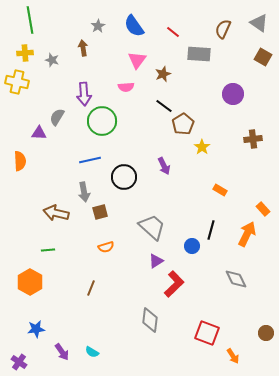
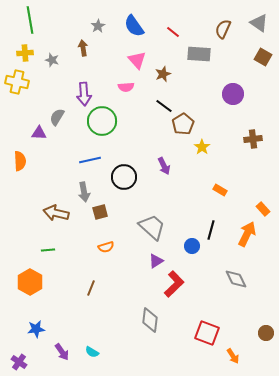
pink triangle at (137, 60): rotated 18 degrees counterclockwise
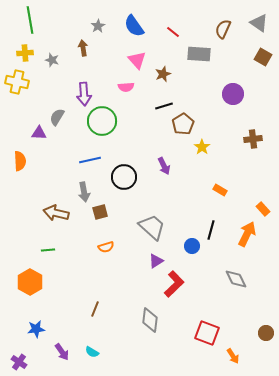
black line at (164, 106): rotated 54 degrees counterclockwise
brown line at (91, 288): moved 4 px right, 21 px down
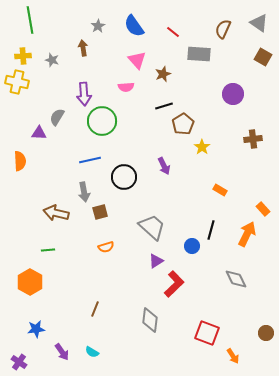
yellow cross at (25, 53): moved 2 px left, 3 px down
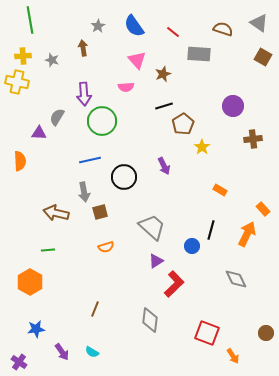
brown semicircle at (223, 29): rotated 84 degrees clockwise
purple circle at (233, 94): moved 12 px down
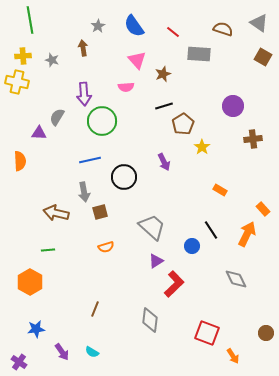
purple arrow at (164, 166): moved 4 px up
black line at (211, 230): rotated 48 degrees counterclockwise
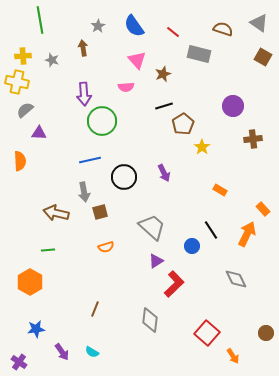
green line at (30, 20): moved 10 px right
gray rectangle at (199, 54): rotated 10 degrees clockwise
gray semicircle at (57, 117): moved 32 px left, 7 px up; rotated 18 degrees clockwise
purple arrow at (164, 162): moved 11 px down
red square at (207, 333): rotated 20 degrees clockwise
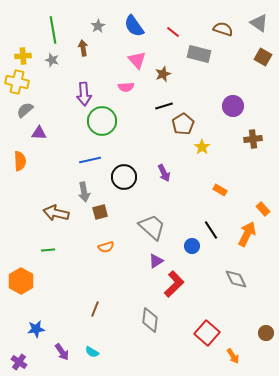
green line at (40, 20): moved 13 px right, 10 px down
orange hexagon at (30, 282): moved 9 px left, 1 px up
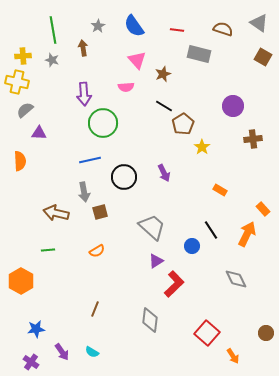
red line at (173, 32): moved 4 px right, 2 px up; rotated 32 degrees counterclockwise
black line at (164, 106): rotated 48 degrees clockwise
green circle at (102, 121): moved 1 px right, 2 px down
orange semicircle at (106, 247): moved 9 px left, 4 px down; rotated 14 degrees counterclockwise
purple cross at (19, 362): moved 12 px right
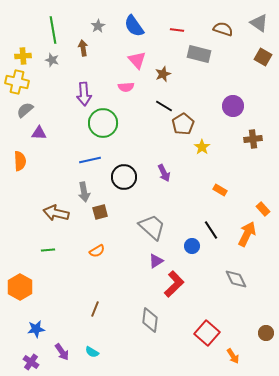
orange hexagon at (21, 281): moved 1 px left, 6 px down
